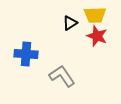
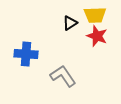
gray L-shape: moved 1 px right
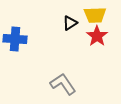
red star: rotated 15 degrees clockwise
blue cross: moved 11 px left, 15 px up
gray L-shape: moved 8 px down
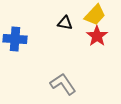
yellow trapezoid: rotated 45 degrees counterclockwise
black triangle: moved 5 px left; rotated 42 degrees clockwise
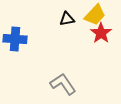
black triangle: moved 2 px right, 4 px up; rotated 21 degrees counterclockwise
red star: moved 4 px right, 3 px up
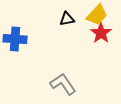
yellow trapezoid: moved 2 px right
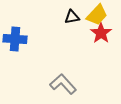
black triangle: moved 5 px right, 2 px up
gray L-shape: rotated 8 degrees counterclockwise
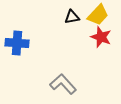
yellow trapezoid: moved 1 px right
red star: moved 4 px down; rotated 15 degrees counterclockwise
blue cross: moved 2 px right, 4 px down
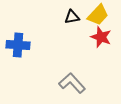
blue cross: moved 1 px right, 2 px down
gray L-shape: moved 9 px right, 1 px up
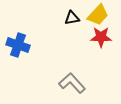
black triangle: moved 1 px down
red star: rotated 20 degrees counterclockwise
blue cross: rotated 15 degrees clockwise
